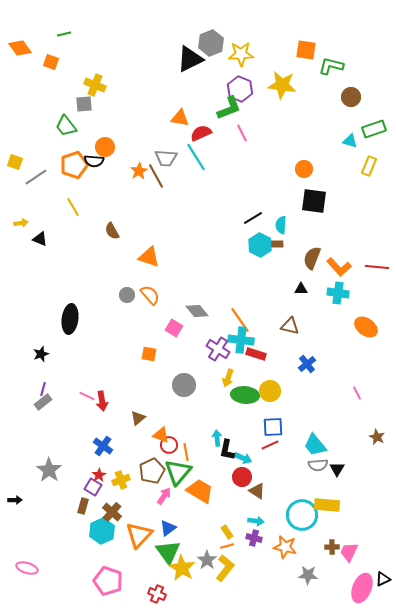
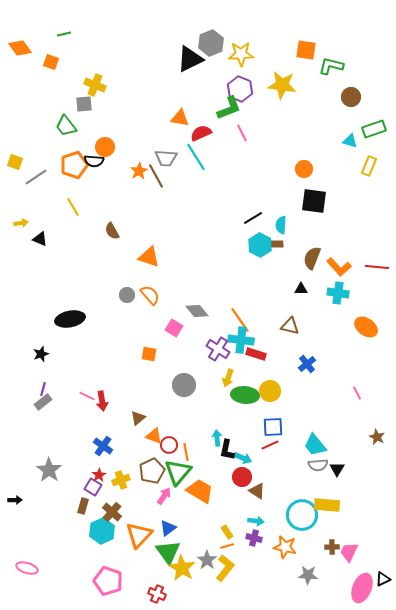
black ellipse at (70, 319): rotated 72 degrees clockwise
orange triangle at (161, 435): moved 7 px left, 1 px down
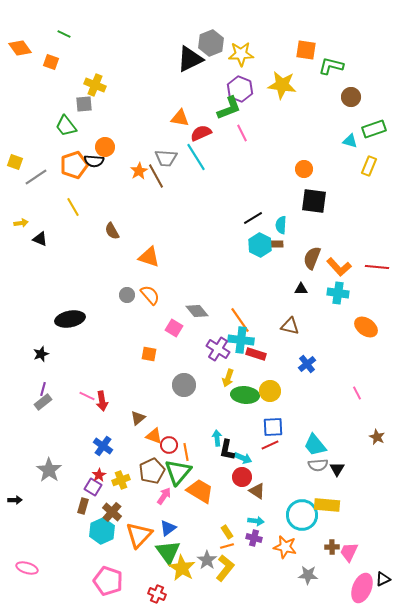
green line at (64, 34): rotated 40 degrees clockwise
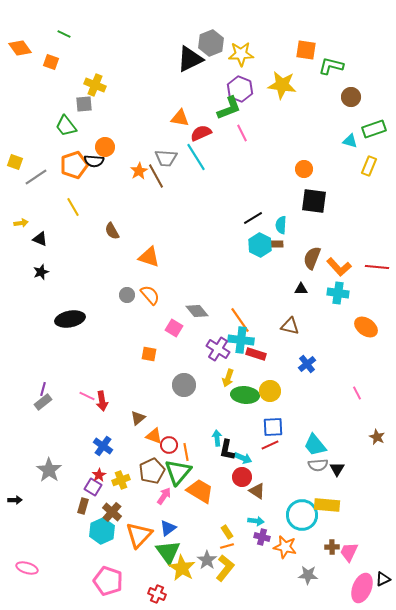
black star at (41, 354): moved 82 px up
purple cross at (254, 538): moved 8 px right, 1 px up
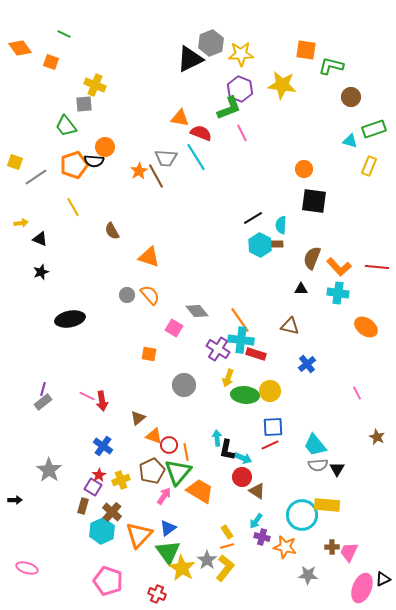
red semicircle at (201, 133): rotated 45 degrees clockwise
cyan arrow at (256, 521): rotated 119 degrees clockwise
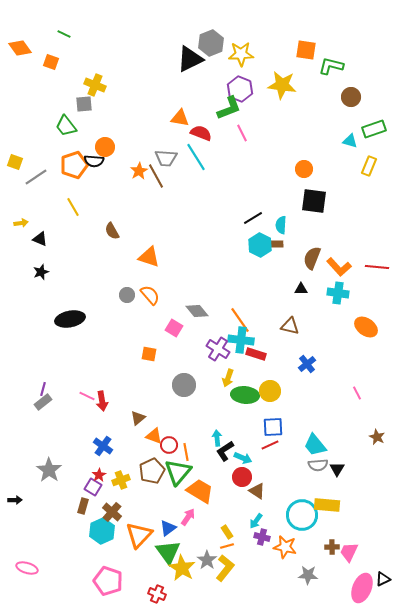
black L-shape at (227, 450): moved 2 px left, 1 px down; rotated 45 degrees clockwise
pink arrow at (164, 496): moved 24 px right, 21 px down
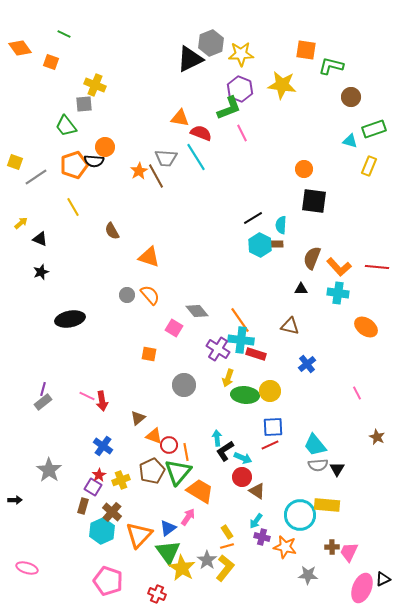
yellow arrow at (21, 223): rotated 32 degrees counterclockwise
cyan circle at (302, 515): moved 2 px left
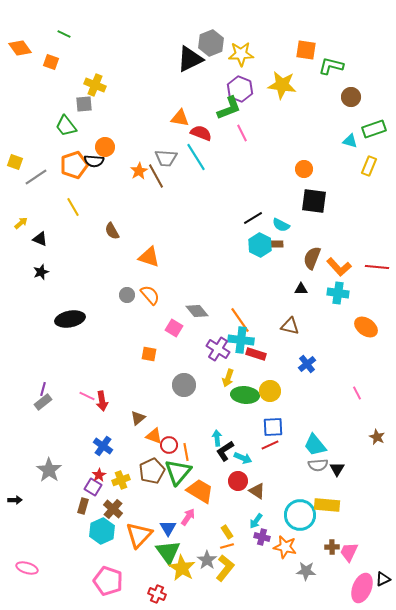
cyan semicircle at (281, 225): rotated 66 degrees counterclockwise
red circle at (242, 477): moved 4 px left, 4 px down
brown cross at (112, 512): moved 1 px right, 3 px up
blue triangle at (168, 528): rotated 24 degrees counterclockwise
gray star at (308, 575): moved 2 px left, 4 px up
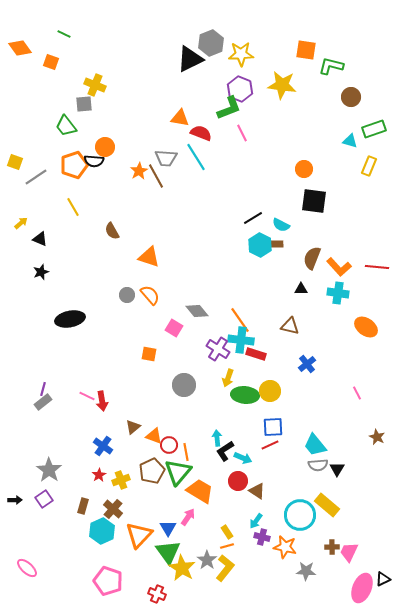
brown triangle at (138, 418): moved 5 px left, 9 px down
purple square at (93, 487): moved 49 px left, 12 px down; rotated 24 degrees clockwise
yellow rectangle at (327, 505): rotated 35 degrees clockwise
pink ellipse at (27, 568): rotated 25 degrees clockwise
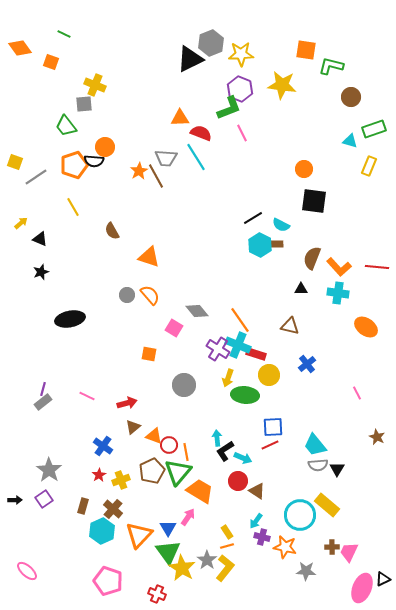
orange triangle at (180, 118): rotated 12 degrees counterclockwise
cyan cross at (241, 340): moved 3 px left, 5 px down; rotated 15 degrees clockwise
yellow circle at (270, 391): moved 1 px left, 16 px up
red arrow at (102, 401): moved 25 px right, 2 px down; rotated 96 degrees counterclockwise
pink ellipse at (27, 568): moved 3 px down
